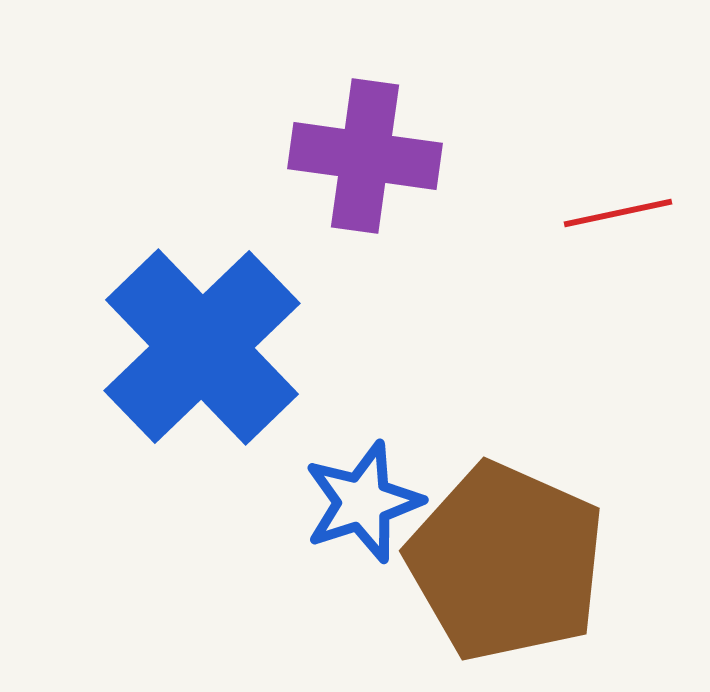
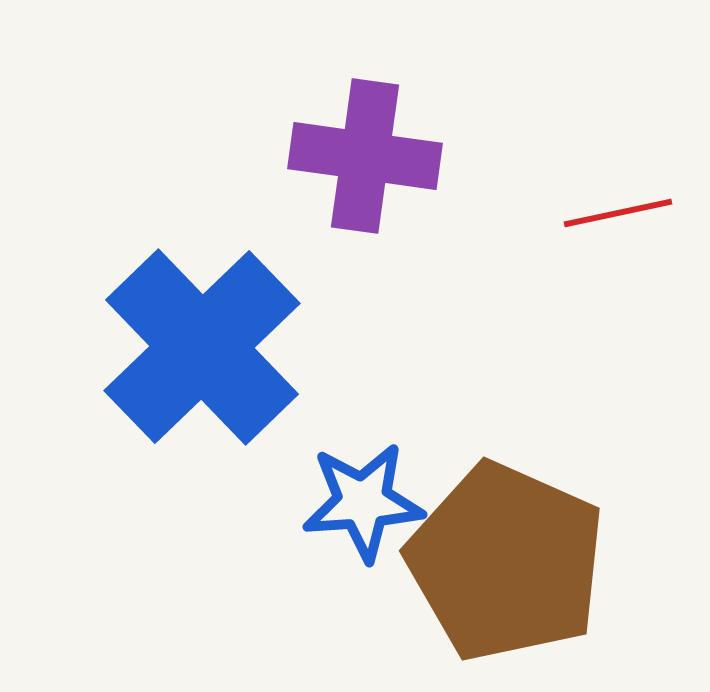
blue star: rotated 14 degrees clockwise
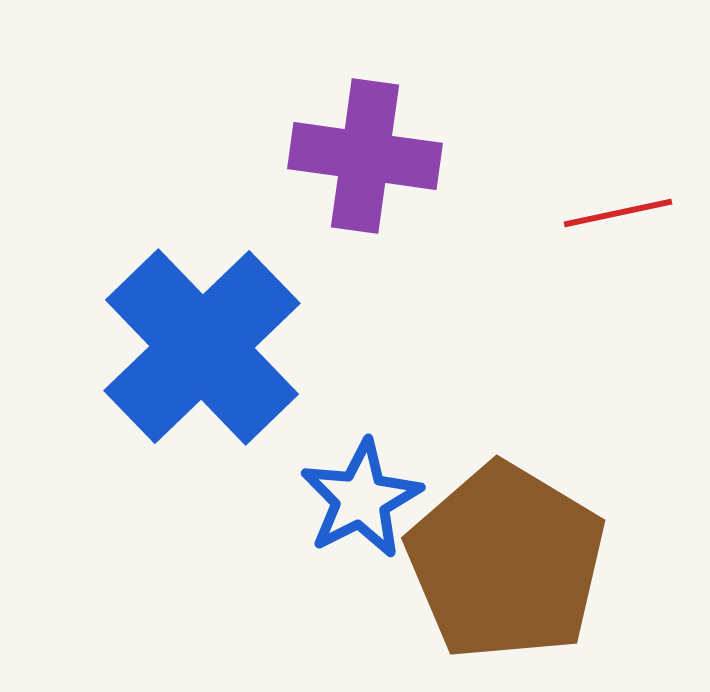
blue star: moved 2 px left, 3 px up; rotated 23 degrees counterclockwise
brown pentagon: rotated 7 degrees clockwise
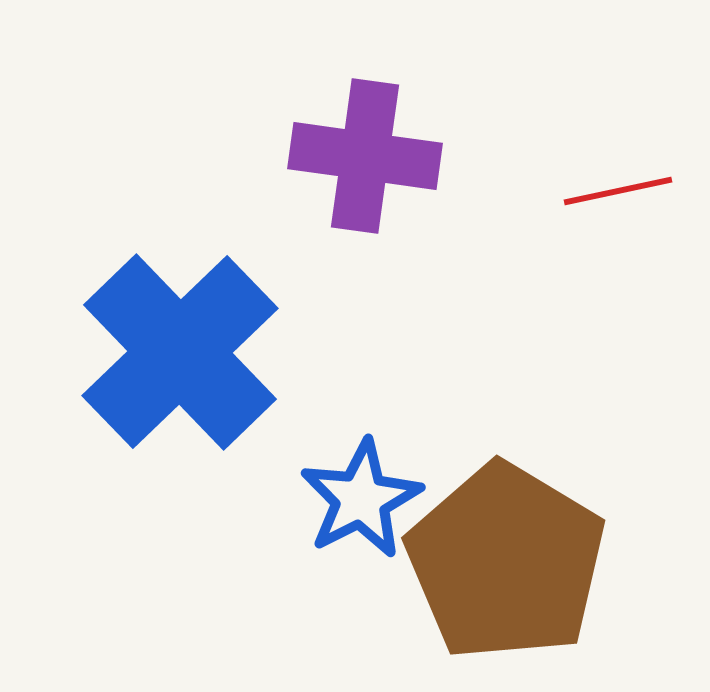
red line: moved 22 px up
blue cross: moved 22 px left, 5 px down
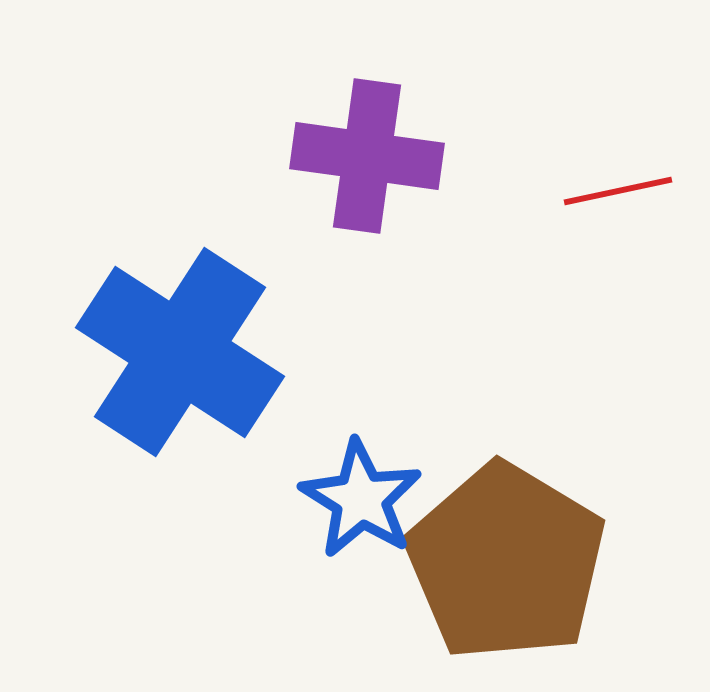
purple cross: moved 2 px right
blue cross: rotated 13 degrees counterclockwise
blue star: rotated 13 degrees counterclockwise
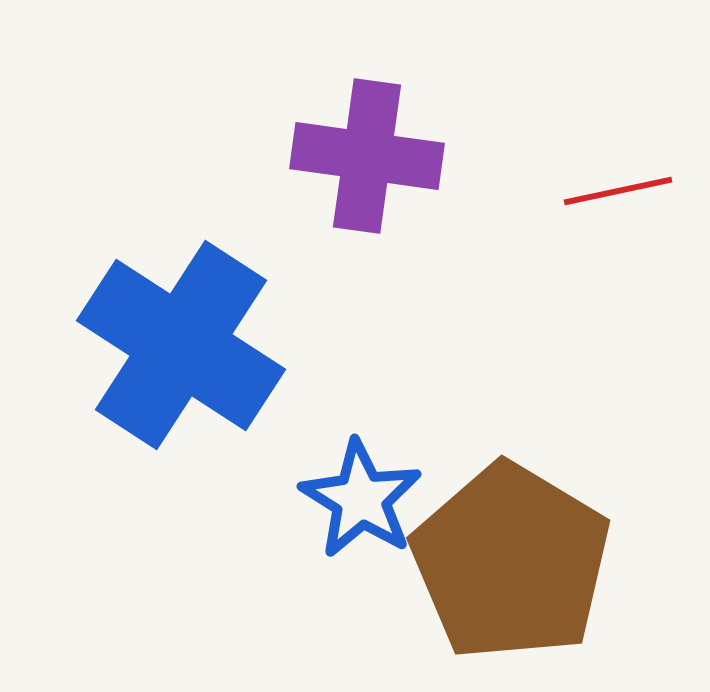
blue cross: moved 1 px right, 7 px up
brown pentagon: moved 5 px right
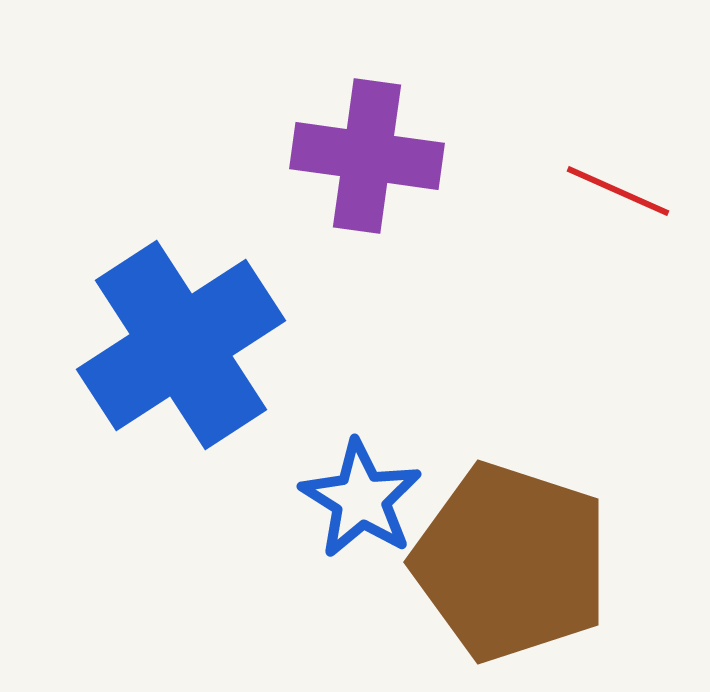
red line: rotated 36 degrees clockwise
blue cross: rotated 24 degrees clockwise
brown pentagon: rotated 13 degrees counterclockwise
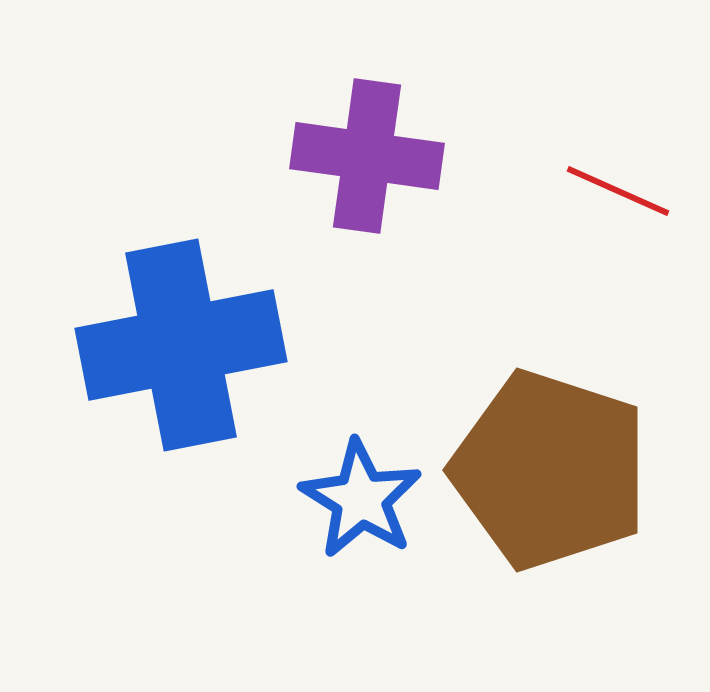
blue cross: rotated 22 degrees clockwise
brown pentagon: moved 39 px right, 92 px up
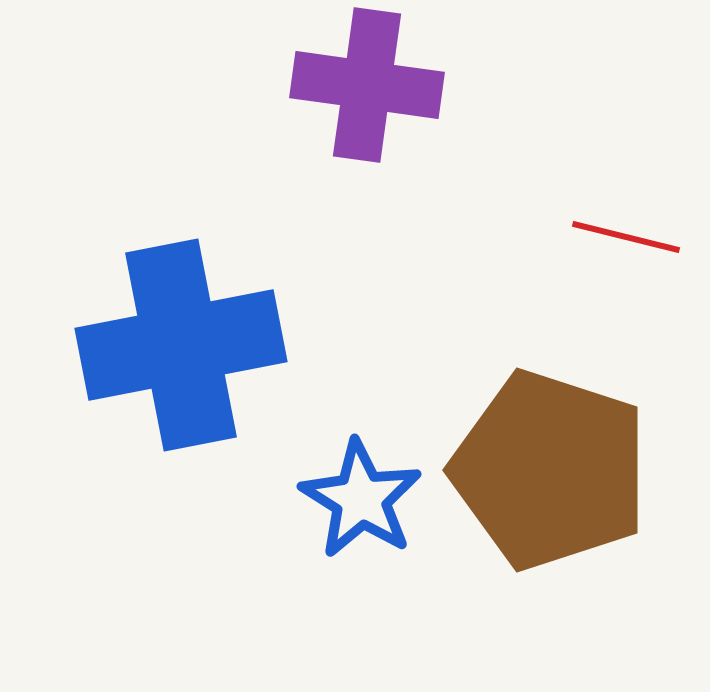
purple cross: moved 71 px up
red line: moved 8 px right, 46 px down; rotated 10 degrees counterclockwise
